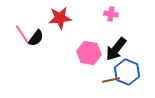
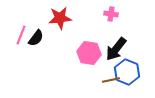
pink line: moved 1 px left, 1 px down; rotated 54 degrees clockwise
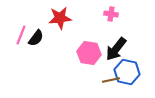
blue hexagon: rotated 10 degrees counterclockwise
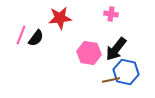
blue hexagon: moved 1 px left
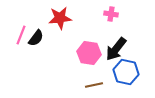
brown line: moved 17 px left, 5 px down
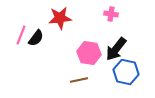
brown line: moved 15 px left, 5 px up
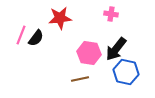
brown line: moved 1 px right, 1 px up
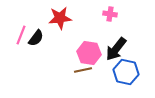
pink cross: moved 1 px left
brown line: moved 3 px right, 9 px up
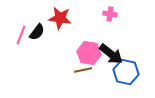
red star: rotated 15 degrees clockwise
black semicircle: moved 1 px right, 6 px up
black arrow: moved 5 px left, 5 px down; rotated 90 degrees counterclockwise
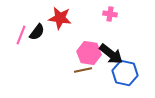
blue hexagon: moved 1 px left, 1 px down
